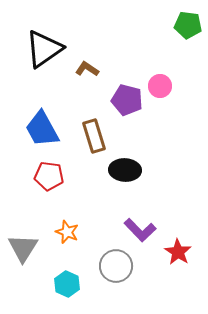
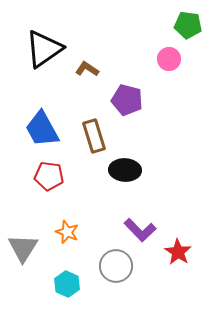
pink circle: moved 9 px right, 27 px up
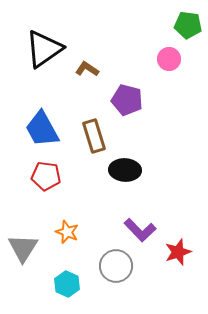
red pentagon: moved 3 px left
red star: rotated 20 degrees clockwise
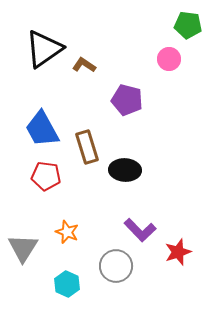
brown L-shape: moved 3 px left, 4 px up
brown rectangle: moved 7 px left, 11 px down
